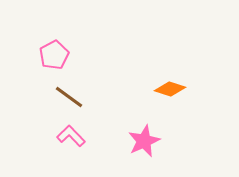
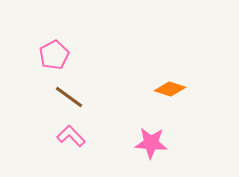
pink star: moved 7 px right, 2 px down; rotated 28 degrees clockwise
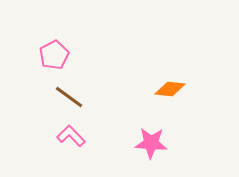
orange diamond: rotated 12 degrees counterclockwise
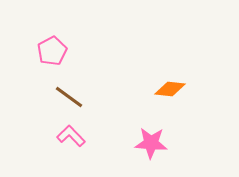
pink pentagon: moved 2 px left, 4 px up
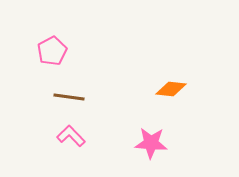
orange diamond: moved 1 px right
brown line: rotated 28 degrees counterclockwise
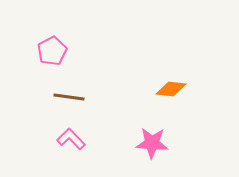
pink L-shape: moved 3 px down
pink star: moved 1 px right
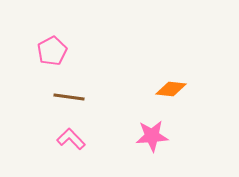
pink star: moved 7 px up; rotated 8 degrees counterclockwise
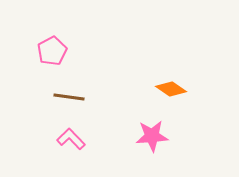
orange diamond: rotated 28 degrees clockwise
